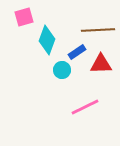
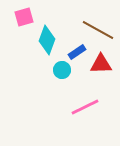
brown line: rotated 32 degrees clockwise
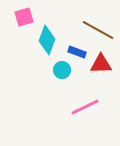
blue rectangle: rotated 54 degrees clockwise
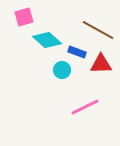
cyan diamond: rotated 68 degrees counterclockwise
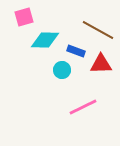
cyan diamond: moved 2 px left; rotated 40 degrees counterclockwise
blue rectangle: moved 1 px left, 1 px up
pink line: moved 2 px left
